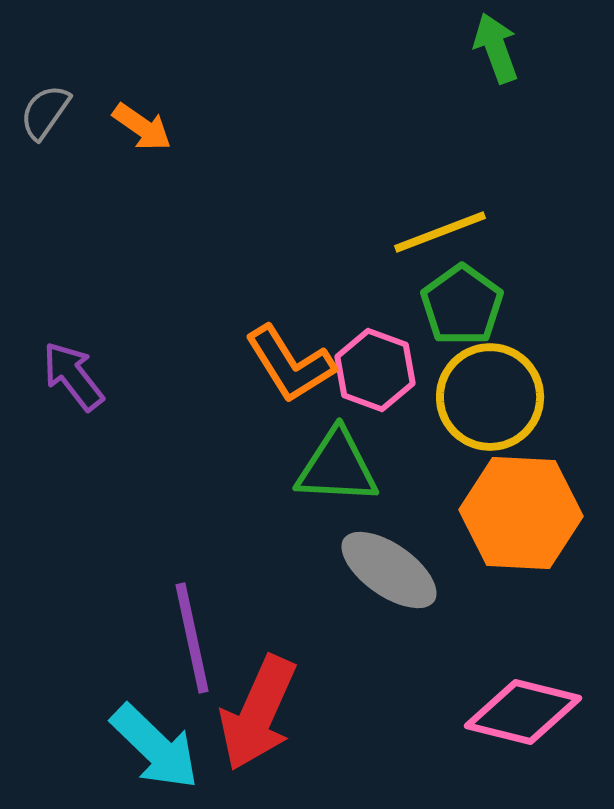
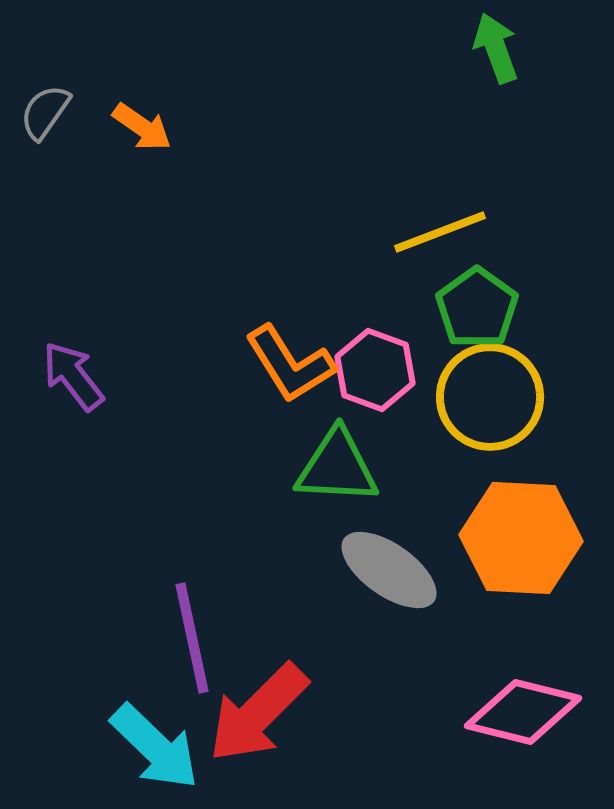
green pentagon: moved 15 px right, 3 px down
orange hexagon: moved 25 px down
red arrow: rotated 21 degrees clockwise
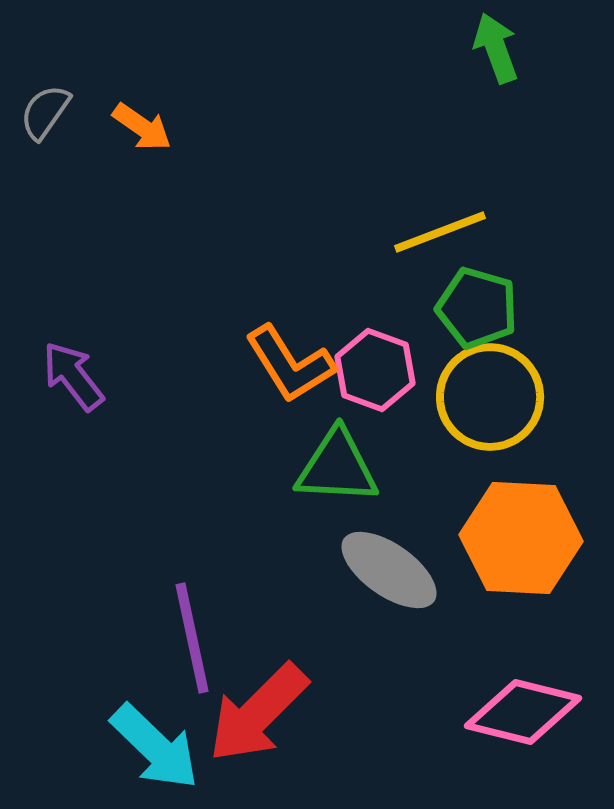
green pentagon: rotated 20 degrees counterclockwise
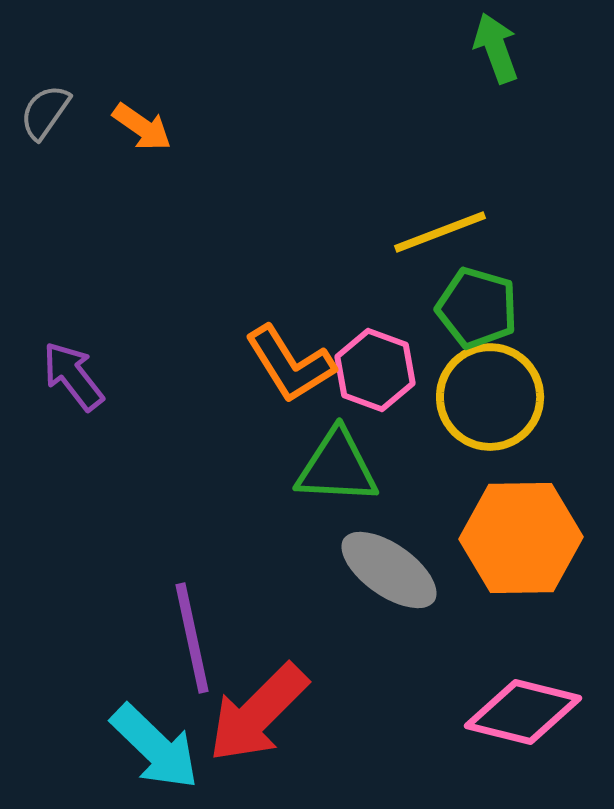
orange hexagon: rotated 4 degrees counterclockwise
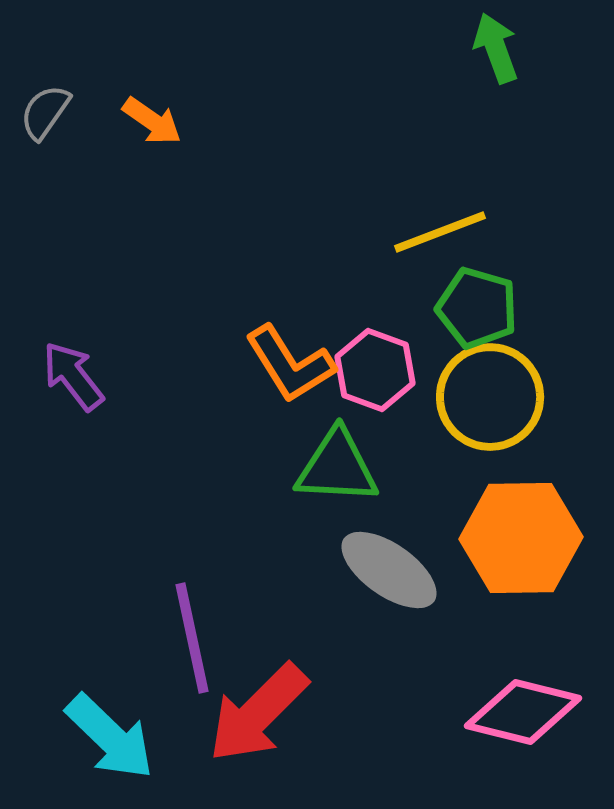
orange arrow: moved 10 px right, 6 px up
cyan arrow: moved 45 px left, 10 px up
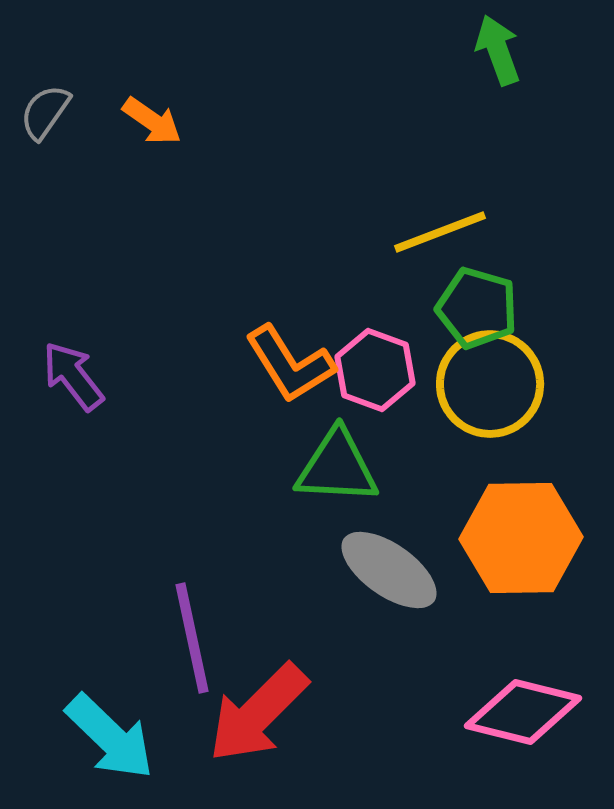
green arrow: moved 2 px right, 2 px down
yellow circle: moved 13 px up
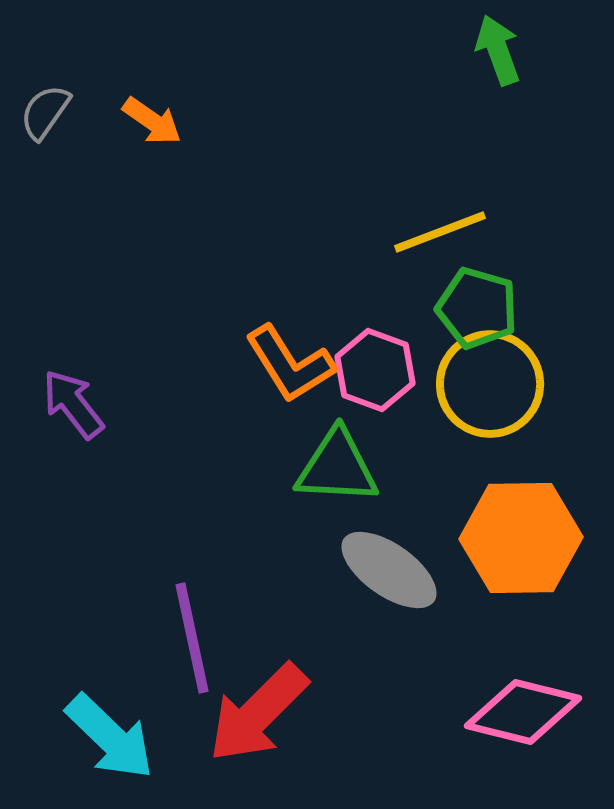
purple arrow: moved 28 px down
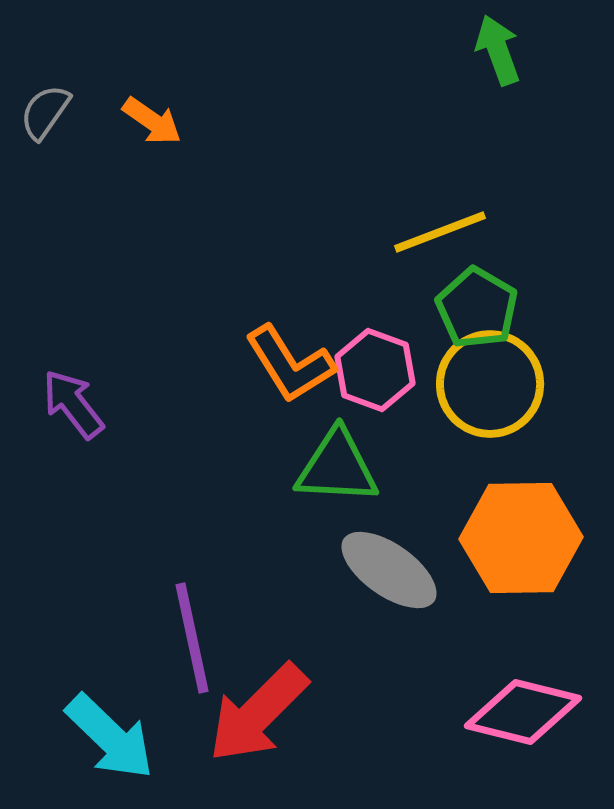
green pentagon: rotated 14 degrees clockwise
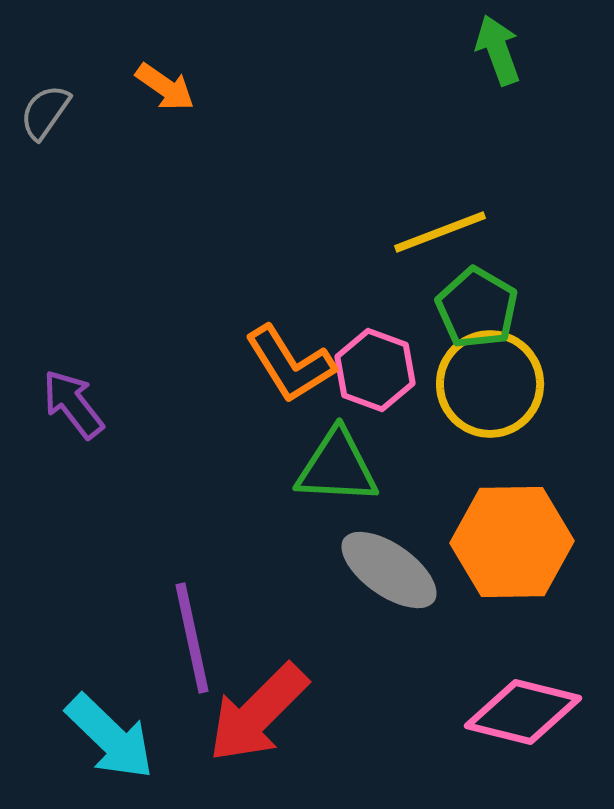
orange arrow: moved 13 px right, 34 px up
orange hexagon: moved 9 px left, 4 px down
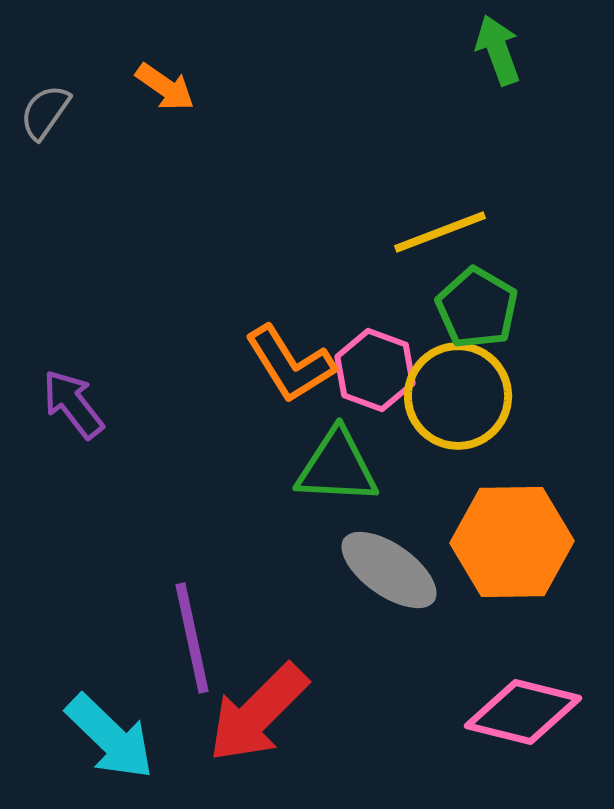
yellow circle: moved 32 px left, 12 px down
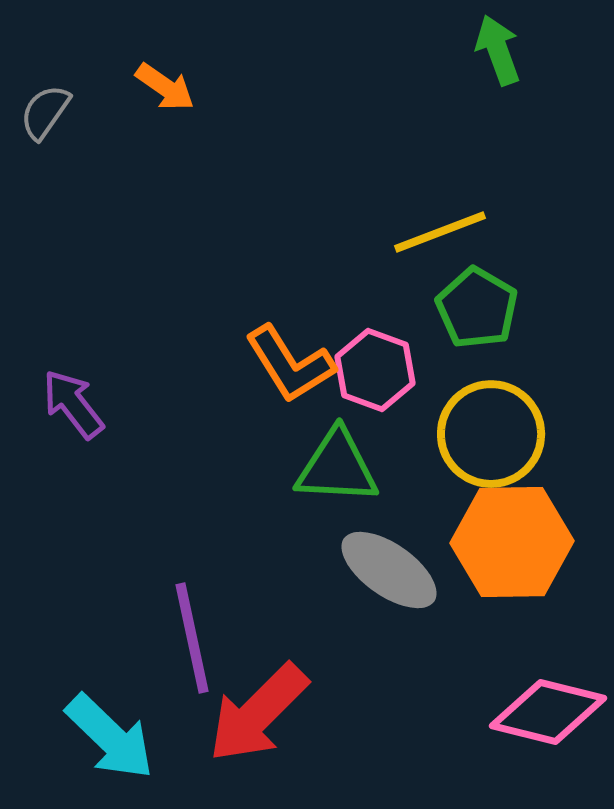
yellow circle: moved 33 px right, 38 px down
pink diamond: moved 25 px right
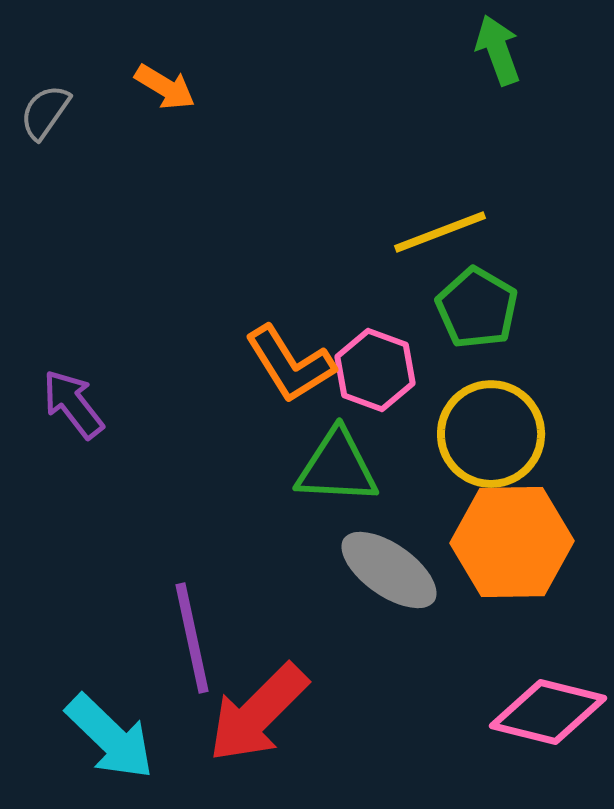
orange arrow: rotated 4 degrees counterclockwise
